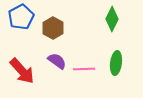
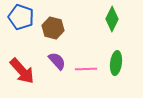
blue pentagon: rotated 25 degrees counterclockwise
brown hexagon: rotated 15 degrees counterclockwise
purple semicircle: rotated 12 degrees clockwise
pink line: moved 2 px right
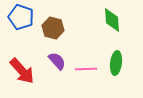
green diamond: moved 1 px down; rotated 30 degrees counterclockwise
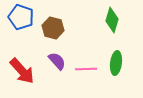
green diamond: rotated 20 degrees clockwise
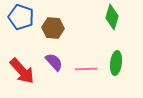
green diamond: moved 3 px up
brown hexagon: rotated 10 degrees counterclockwise
purple semicircle: moved 3 px left, 1 px down
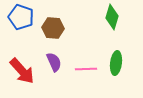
purple semicircle: rotated 18 degrees clockwise
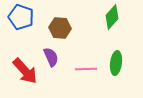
green diamond: rotated 25 degrees clockwise
brown hexagon: moved 7 px right
purple semicircle: moved 3 px left, 5 px up
red arrow: moved 3 px right
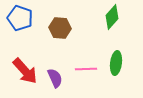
blue pentagon: moved 1 px left, 1 px down
purple semicircle: moved 4 px right, 21 px down
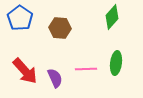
blue pentagon: rotated 15 degrees clockwise
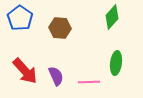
pink line: moved 3 px right, 13 px down
purple semicircle: moved 1 px right, 2 px up
